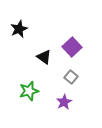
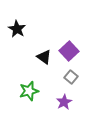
black star: moved 2 px left; rotated 18 degrees counterclockwise
purple square: moved 3 px left, 4 px down
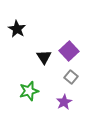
black triangle: rotated 21 degrees clockwise
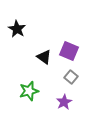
purple square: rotated 24 degrees counterclockwise
black triangle: rotated 21 degrees counterclockwise
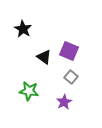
black star: moved 6 px right
green star: rotated 24 degrees clockwise
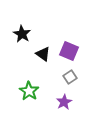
black star: moved 1 px left, 5 px down
black triangle: moved 1 px left, 3 px up
gray square: moved 1 px left; rotated 16 degrees clockwise
green star: rotated 24 degrees clockwise
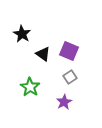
green star: moved 1 px right, 4 px up
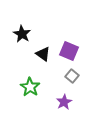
gray square: moved 2 px right, 1 px up; rotated 16 degrees counterclockwise
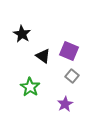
black triangle: moved 2 px down
purple star: moved 1 px right, 2 px down
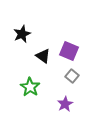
black star: rotated 18 degrees clockwise
